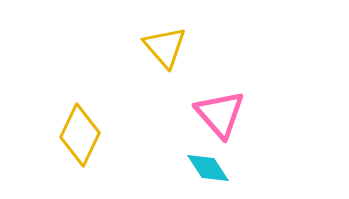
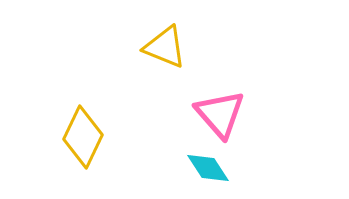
yellow triangle: rotated 27 degrees counterclockwise
yellow diamond: moved 3 px right, 2 px down
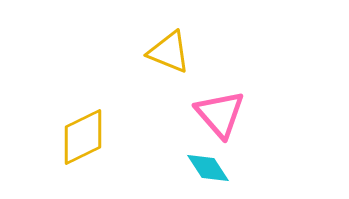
yellow triangle: moved 4 px right, 5 px down
yellow diamond: rotated 38 degrees clockwise
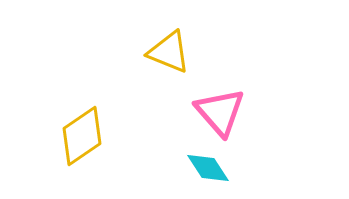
pink triangle: moved 2 px up
yellow diamond: moved 1 px left, 1 px up; rotated 8 degrees counterclockwise
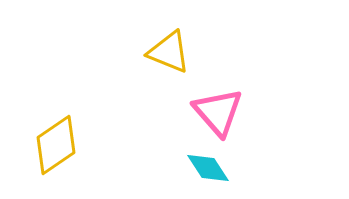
pink triangle: moved 2 px left
yellow diamond: moved 26 px left, 9 px down
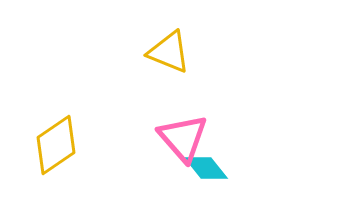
pink triangle: moved 35 px left, 26 px down
cyan diamond: moved 2 px left; rotated 6 degrees counterclockwise
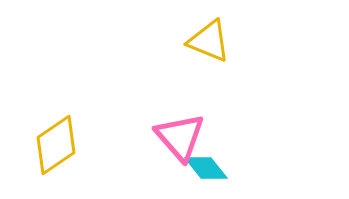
yellow triangle: moved 40 px right, 11 px up
pink triangle: moved 3 px left, 1 px up
